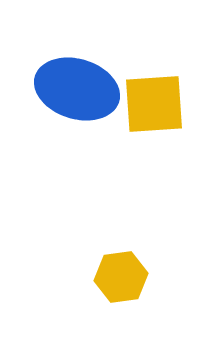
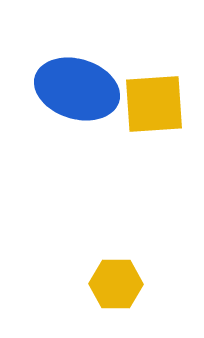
yellow hexagon: moved 5 px left, 7 px down; rotated 9 degrees clockwise
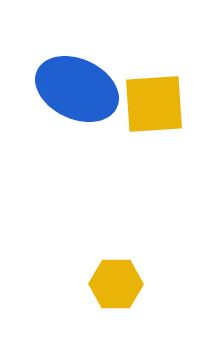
blue ellipse: rotated 8 degrees clockwise
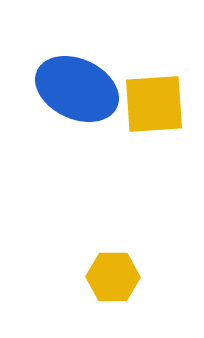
yellow hexagon: moved 3 px left, 7 px up
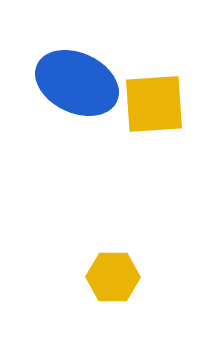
blue ellipse: moved 6 px up
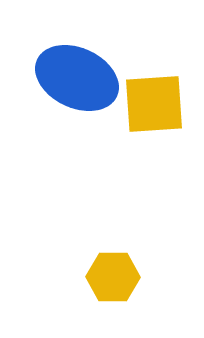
blue ellipse: moved 5 px up
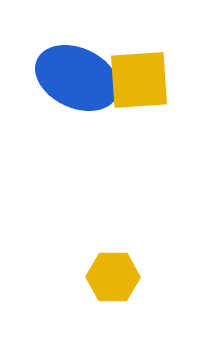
yellow square: moved 15 px left, 24 px up
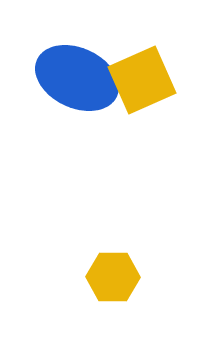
yellow square: moved 3 px right; rotated 20 degrees counterclockwise
